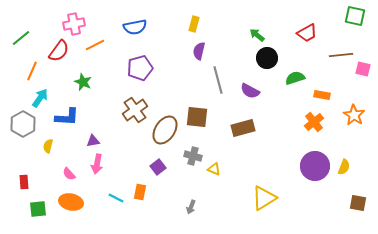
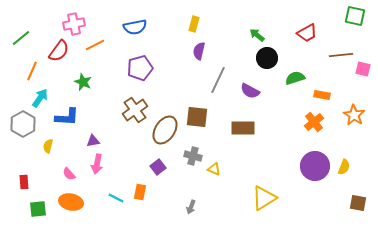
gray line at (218, 80): rotated 40 degrees clockwise
brown rectangle at (243, 128): rotated 15 degrees clockwise
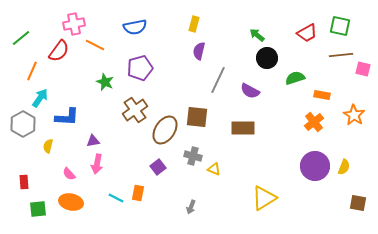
green square at (355, 16): moved 15 px left, 10 px down
orange line at (95, 45): rotated 54 degrees clockwise
green star at (83, 82): moved 22 px right
orange rectangle at (140, 192): moved 2 px left, 1 px down
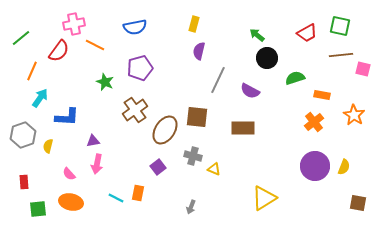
gray hexagon at (23, 124): moved 11 px down; rotated 10 degrees clockwise
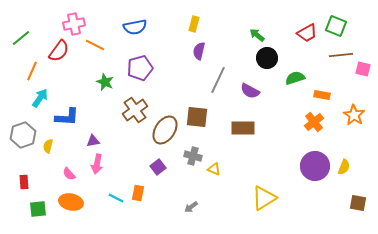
green square at (340, 26): moved 4 px left; rotated 10 degrees clockwise
gray arrow at (191, 207): rotated 32 degrees clockwise
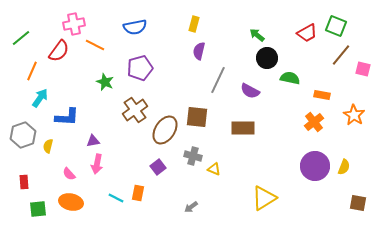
brown line at (341, 55): rotated 45 degrees counterclockwise
green semicircle at (295, 78): moved 5 px left; rotated 30 degrees clockwise
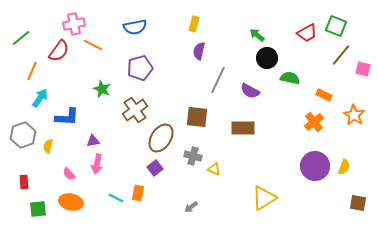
orange line at (95, 45): moved 2 px left
green star at (105, 82): moved 3 px left, 7 px down
orange rectangle at (322, 95): moved 2 px right; rotated 14 degrees clockwise
brown ellipse at (165, 130): moved 4 px left, 8 px down
purple square at (158, 167): moved 3 px left, 1 px down
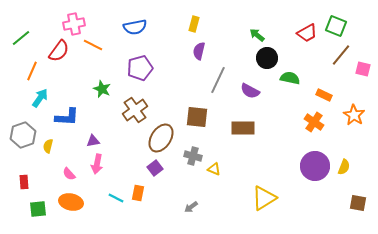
orange cross at (314, 122): rotated 18 degrees counterclockwise
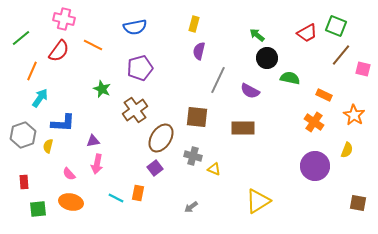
pink cross at (74, 24): moved 10 px left, 5 px up; rotated 25 degrees clockwise
blue L-shape at (67, 117): moved 4 px left, 6 px down
yellow semicircle at (344, 167): moved 3 px right, 17 px up
yellow triangle at (264, 198): moved 6 px left, 3 px down
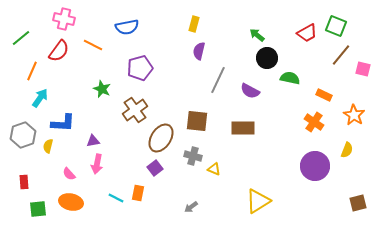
blue semicircle at (135, 27): moved 8 px left
brown square at (197, 117): moved 4 px down
brown square at (358, 203): rotated 24 degrees counterclockwise
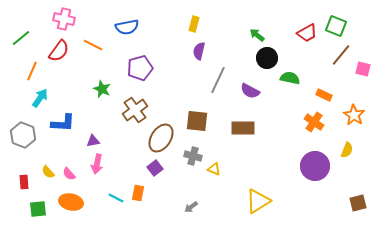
gray hexagon at (23, 135): rotated 20 degrees counterclockwise
yellow semicircle at (48, 146): moved 26 px down; rotated 56 degrees counterclockwise
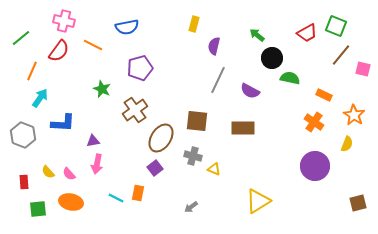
pink cross at (64, 19): moved 2 px down
purple semicircle at (199, 51): moved 15 px right, 5 px up
black circle at (267, 58): moved 5 px right
yellow semicircle at (347, 150): moved 6 px up
